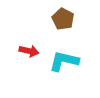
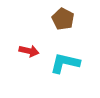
cyan L-shape: moved 1 px right, 2 px down
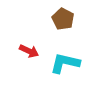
red arrow: rotated 12 degrees clockwise
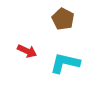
red arrow: moved 2 px left
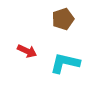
brown pentagon: rotated 25 degrees clockwise
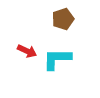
cyan L-shape: moved 8 px left, 4 px up; rotated 12 degrees counterclockwise
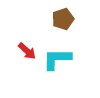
red arrow: rotated 18 degrees clockwise
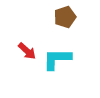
brown pentagon: moved 2 px right, 2 px up
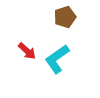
cyan L-shape: rotated 36 degrees counterclockwise
